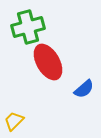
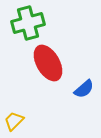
green cross: moved 4 px up
red ellipse: moved 1 px down
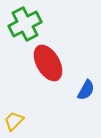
green cross: moved 3 px left, 1 px down; rotated 12 degrees counterclockwise
blue semicircle: moved 2 px right, 1 px down; rotated 20 degrees counterclockwise
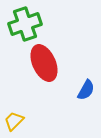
green cross: rotated 8 degrees clockwise
red ellipse: moved 4 px left; rotated 6 degrees clockwise
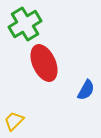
green cross: rotated 12 degrees counterclockwise
